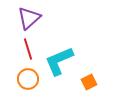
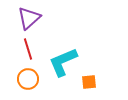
cyan L-shape: moved 4 px right, 1 px down
orange square: rotated 21 degrees clockwise
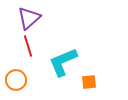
red line: moved 3 px up
orange circle: moved 12 px left, 1 px down
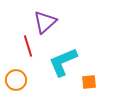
purple triangle: moved 16 px right, 4 px down
